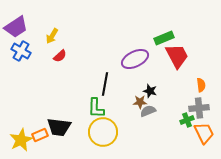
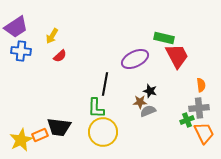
green rectangle: rotated 36 degrees clockwise
blue cross: rotated 24 degrees counterclockwise
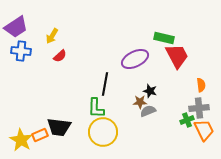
orange trapezoid: moved 3 px up
yellow star: rotated 15 degrees counterclockwise
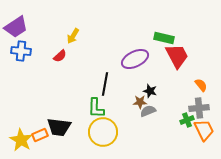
yellow arrow: moved 21 px right
orange semicircle: rotated 32 degrees counterclockwise
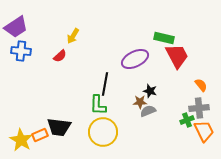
green L-shape: moved 2 px right, 3 px up
orange trapezoid: moved 1 px down
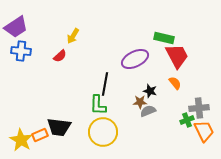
orange semicircle: moved 26 px left, 2 px up
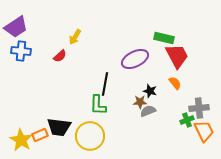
yellow arrow: moved 2 px right, 1 px down
yellow circle: moved 13 px left, 4 px down
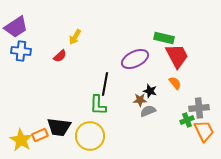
brown star: moved 2 px up
